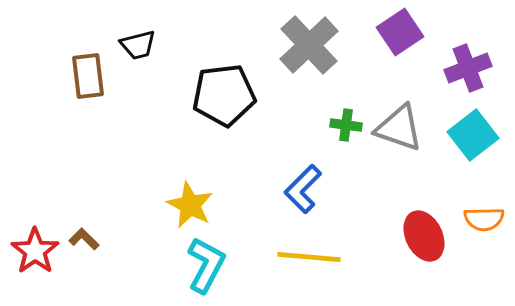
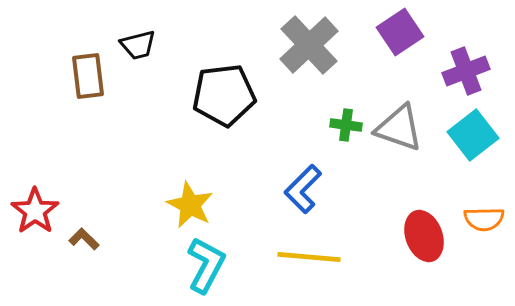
purple cross: moved 2 px left, 3 px down
red ellipse: rotated 6 degrees clockwise
red star: moved 40 px up
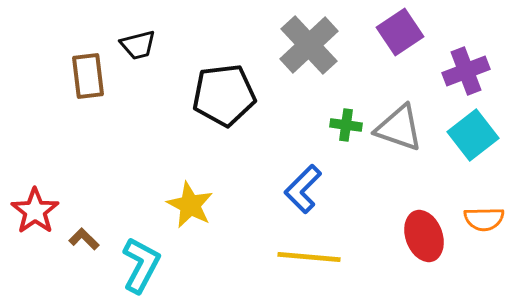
cyan L-shape: moved 65 px left
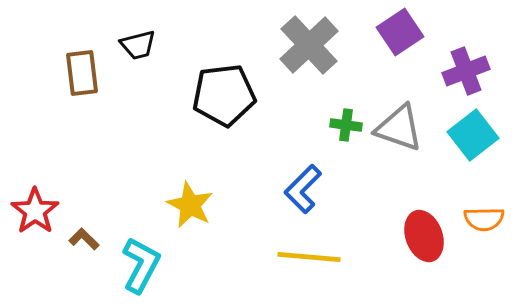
brown rectangle: moved 6 px left, 3 px up
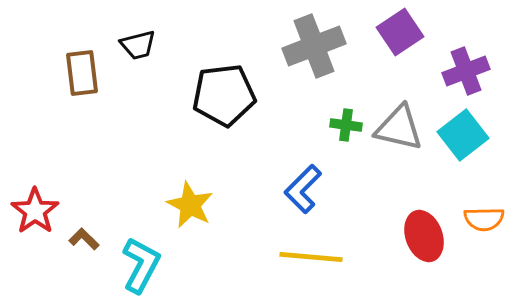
gray cross: moved 5 px right, 1 px down; rotated 22 degrees clockwise
gray triangle: rotated 6 degrees counterclockwise
cyan square: moved 10 px left
yellow line: moved 2 px right
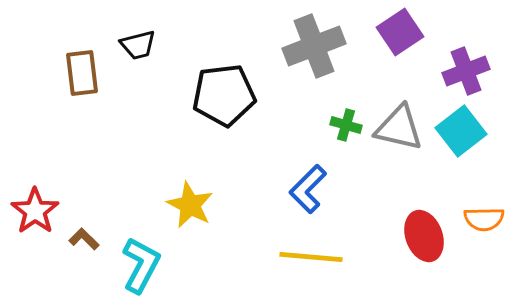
green cross: rotated 8 degrees clockwise
cyan square: moved 2 px left, 4 px up
blue L-shape: moved 5 px right
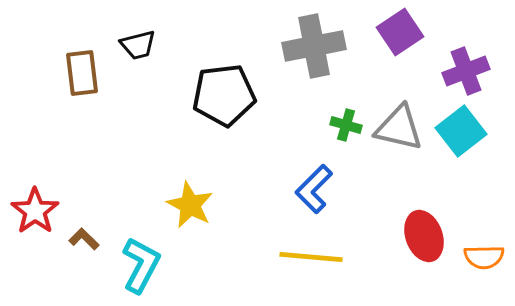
gray cross: rotated 10 degrees clockwise
blue L-shape: moved 6 px right
orange semicircle: moved 38 px down
